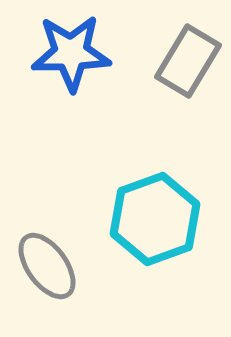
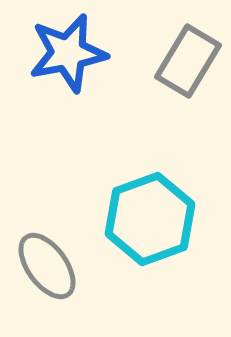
blue star: moved 3 px left; rotated 10 degrees counterclockwise
cyan hexagon: moved 5 px left
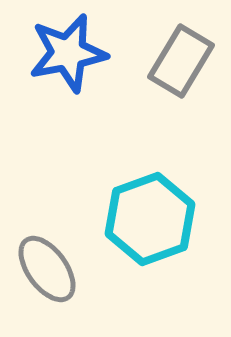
gray rectangle: moved 7 px left
gray ellipse: moved 3 px down
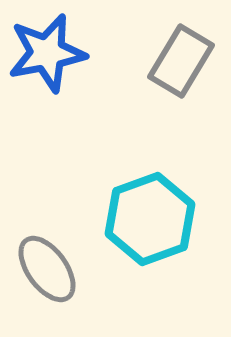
blue star: moved 21 px left
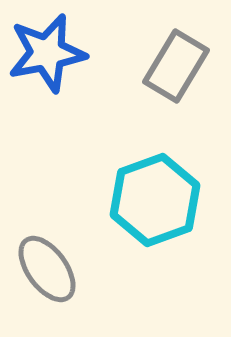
gray rectangle: moved 5 px left, 5 px down
cyan hexagon: moved 5 px right, 19 px up
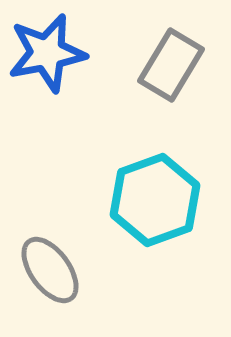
gray rectangle: moved 5 px left, 1 px up
gray ellipse: moved 3 px right, 1 px down
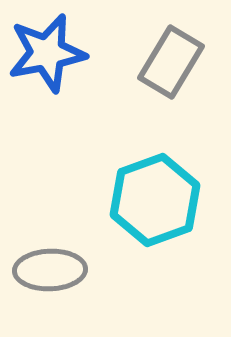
gray rectangle: moved 3 px up
gray ellipse: rotated 56 degrees counterclockwise
